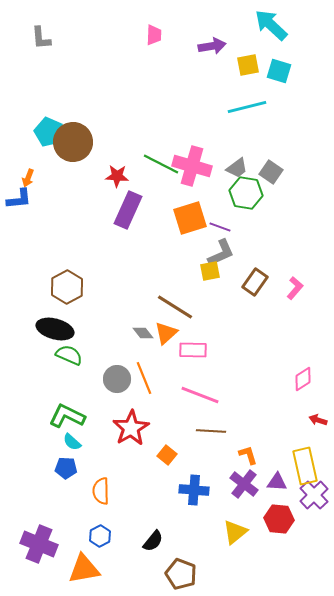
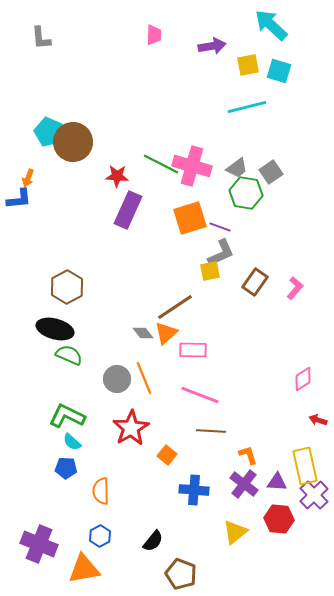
gray square at (271, 172): rotated 20 degrees clockwise
brown line at (175, 307): rotated 66 degrees counterclockwise
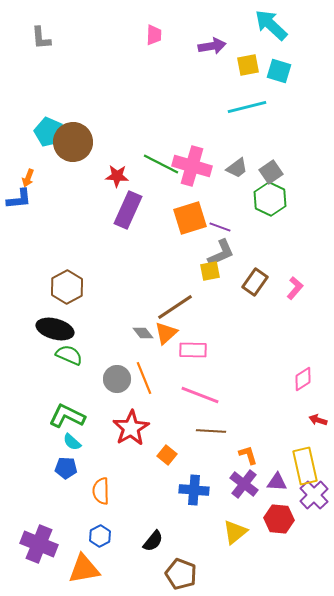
green hexagon at (246, 193): moved 24 px right, 6 px down; rotated 16 degrees clockwise
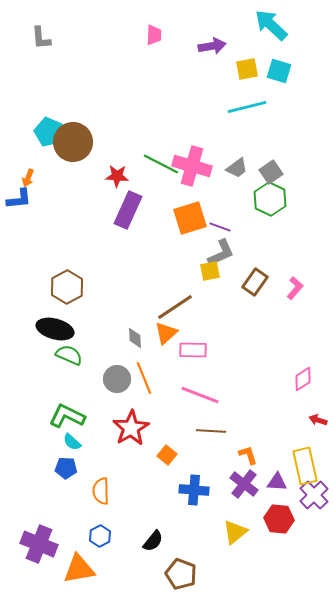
yellow square at (248, 65): moved 1 px left, 4 px down
gray diamond at (143, 333): moved 8 px left, 5 px down; rotated 35 degrees clockwise
orange triangle at (84, 569): moved 5 px left
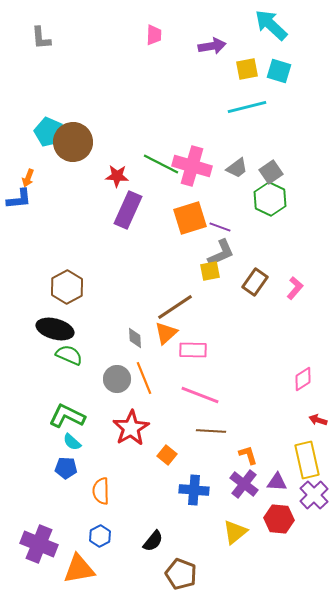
yellow rectangle at (305, 466): moved 2 px right, 6 px up
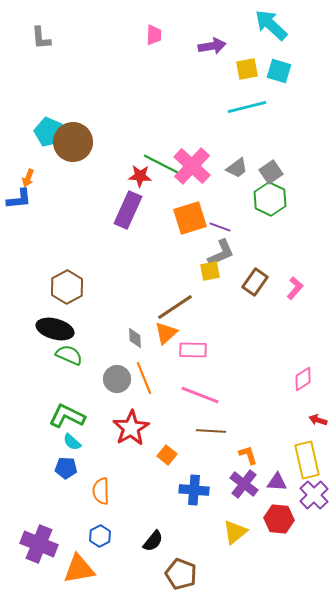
pink cross at (192, 166): rotated 27 degrees clockwise
red star at (117, 176): moved 23 px right
